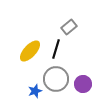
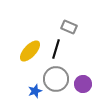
gray rectangle: rotated 63 degrees clockwise
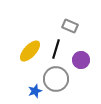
gray rectangle: moved 1 px right, 1 px up
purple circle: moved 2 px left, 24 px up
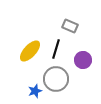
purple circle: moved 2 px right
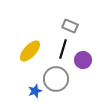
black line: moved 7 px right
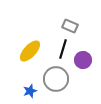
blue star: moved 5 px left
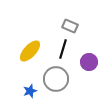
purple circle: moved 6 px right, 2 px down
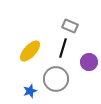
black line: moved 1 px up
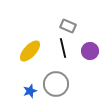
gray rectangle: moved 2 px left
black line: rotated 30 degrees counterclockwise
purple circle: moved 1 px right, 11 px up
gray circle: moved 5 px down
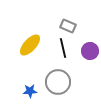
yellow ellipse: moved 6 px up
gray circle: moved 2 px right, 2 px up
blue star: rotated 16 degrees clockwise
